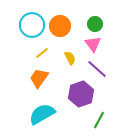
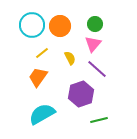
pink triangle: rotated 18 degrees clockwise
orange trapezoid: moved 1 px left, 1 px up
green line: rotated 48 degrees clockwise
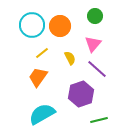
green circle: moved 8 px up
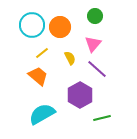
orange circle: moved 1 px down
orange trapezoid: moved 1 px up; rotated 95 degrees clockwise
purple hexagon: moved 1 px left, 1 px down; rotated 10 degrees counterclockwise
green line: moved 3 px right, 2 px up
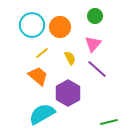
purple hexagon: moved 12 px left, 2 px up
green line: moved 7 px right, 4 px down
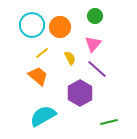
purple hexagon: moved 12 px right
cyan semicircle: moved 1 px right, 2 px down
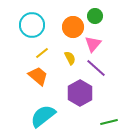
orange circle: moved 13 px right
purple line: moved 1 px left, 1 px up
cyan semicircle: rotated 8 degrees counterclockwise
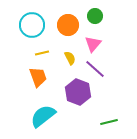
orange circle: moved 5 px left, 2 px up
yellow line: rotated 24 degrees clockwise
purple line: moved 1 px left, 1 px down
orange trapezoid: moved 1 px down; rotated 30 degrees clockwise
purple hexagon: moved 2 px left, 1 px up; rotated 10 degrees counterclockwise
